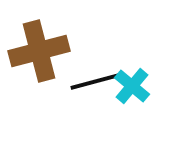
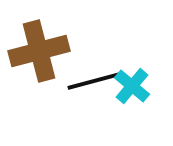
black line: moved 3 px left
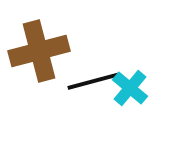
cyan cross: moved 2 px left, 2 px down
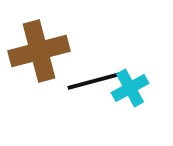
cyan cross: rotated 21 degrees clockwise
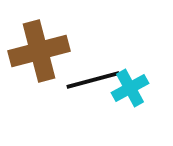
black line: moved 1 px left, 1 px up
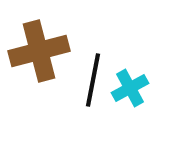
black line: rotated 64 degrees counterclockwise
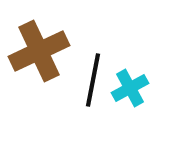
brown cross: rotated 10 degrees counterclockwise
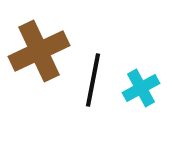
cyan cross: moved 11 px right
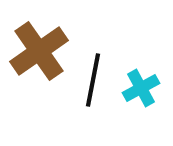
brown cross: rotated 10 degrees counterclockwise
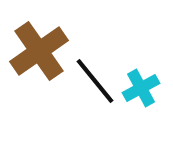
black line: moved 2 px right, 1 px down; rotated 50 degrees counterclockwise
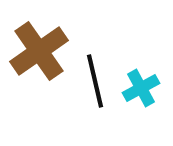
black line: rotated 26 degrees clockwise
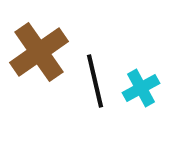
brown cross: moved 1 px down
